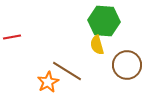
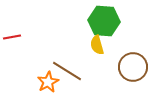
brown circle: moved 6 px right, 2 px down
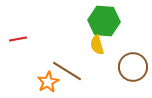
red line: moved 6 px right, 2 px down
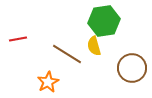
green hexagon: rotated 12 degrees counterclockwise
yellow semicircle: moved 3 px left, 1 px down
brown circle: moved 1 px left, 1 px down
brown line: moved 17 px up
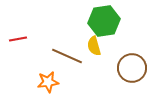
brown line: moved 2 px down; rotated 8 degrees counterclockwise
orange star: rotated 20 degrees clockwise
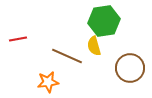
brown circle: moved 2 px left
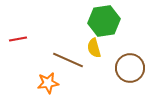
yellow semicircle: moved 2 px down
brown line: moved 1 px right, 4 px down
orange star: moved 1 px down
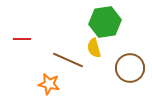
green hexagon: moved 1 px right, 1 px down
red line: moved 4 px right; rotated 12 degrees clockwise
orange star: moved 1 px right, 1 px down; rotated 20 degrees clockwise
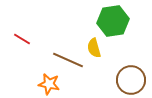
green hexagon: moved 8 px right, 1 px up
red line: rotated 30 degrees clockwise
brown circle: moved 1 px right, 12 px down
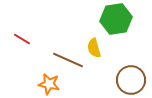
green hexagon: moved 3 px right, 2 px up
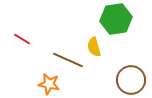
yellow semicircle: moved 1 px up
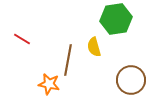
brown line: rotated 76 degrees clockwise
